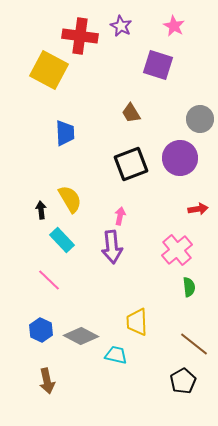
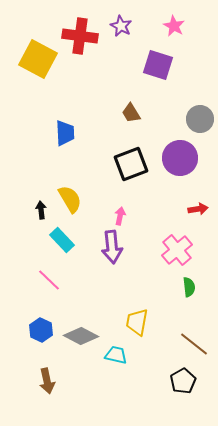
yellow square: moved 11 px left, 11 px up
yellow trapezoid: rotated 12 degrees clockwise
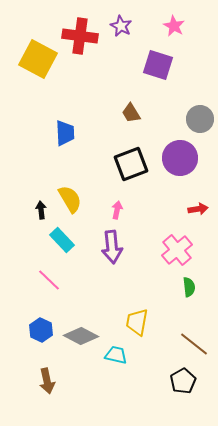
pink arrow: moved 3 px left, 6 px up
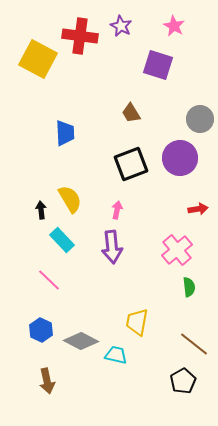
gray diamond: moved 5 px down
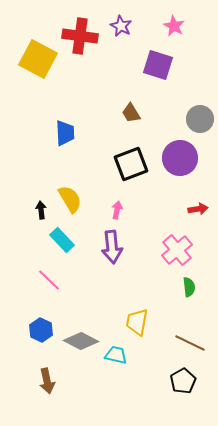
brown line: moved 4 px left, 1 px up; rotated 12 degrees counterclockwise
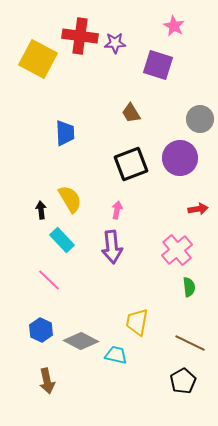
purple star: moved 6 px left, 17 px down; rotated 30 degrees counterclockwise
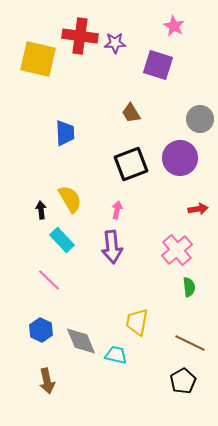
yellow square: rotated 15 degrees counterclockwise
gray diamond: rotated 40 degrees clockwise
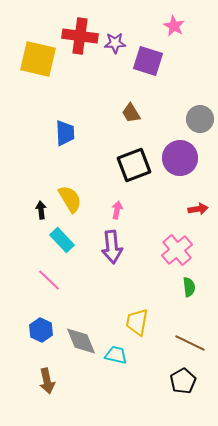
purple square: moved 10 px left, 4 px up
black square: moved 3 px right, 1 px down
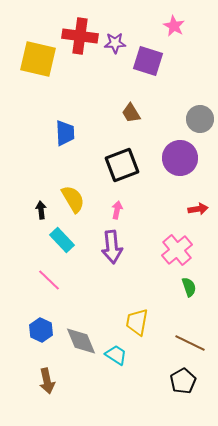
black square: moved 12 px left
yellow semicircle: moved 3 px right
green semicircle: rotated 12 degrees counterclockwise
cyan trapezoid: rotated 20 degrees clockwise
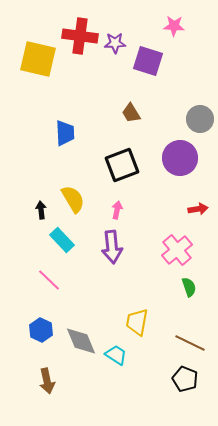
pink star: rotated 25 degrees counterclockwise
black pentagon: moved 2 px right, 2 px up; rotated 20 degrees counterclockwise
